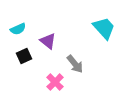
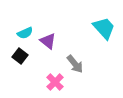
cyan semicircle: moved 7 px right, 4 px down
black square: moved 4 px left; rotated 28 degrees counterclockwise
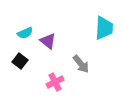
cyan trapezoid: rotated 45 degrees clockwise
black square: moved 5 px down
gray arrow: moved 6 px right
pink cross: rotated 18 degrees clockwise
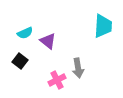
cyan trapezoid: moved 1 px left, 2 px up
gray arrow: moved 3 px left, 4 px down; rotated 30 degrees clockwise
pink cross: moved 2 px right, 2 px up
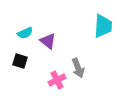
black square: rotated 21 degrees counterclockwise
gray arrow: rotated 12 degrees counterclockwise
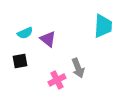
purple triangle: moved 2 px up
black square: rotated 28 degrees counterclockwise
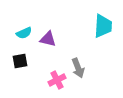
cyan semicircle: moved 1 px left
purple triangle: rotated 24 degrees counterclockwise
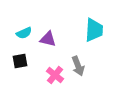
cyan trapezoid: moved 9 px left, 4 px down
gray arrow: moved 2 px up
pink cross: moved 2 px left, 5 px up; rotated 24 degrees counterclockwise
